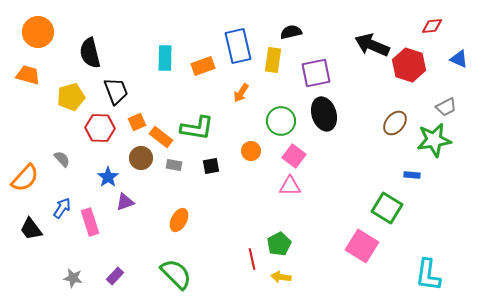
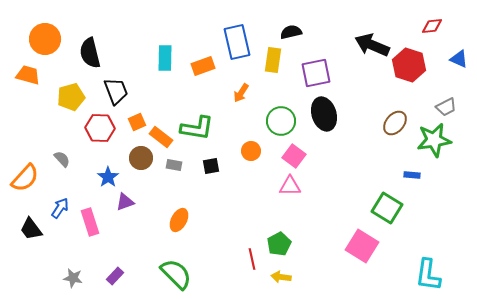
orange circle at (38, 32): moved 7 px right, 7 px down
blue rectangle at (238, 46): moved 1 px left, 4 px up
blue arrow at (62, 208): moved 2 px left
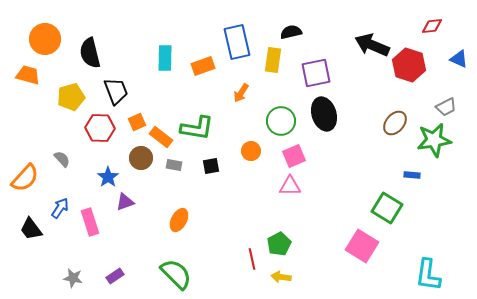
pink square at (294, 156): rotated 30 degrees clockwise
purple rectangle at (115, 276): rotated 12 degrees clockwise
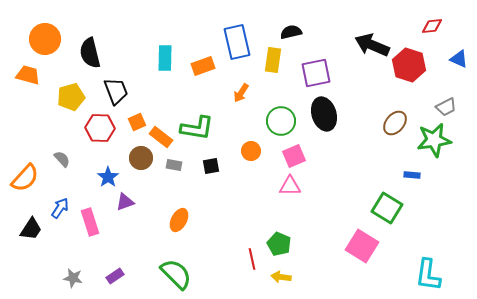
black trapezoid at (31, 229): rotated 110 degrees counterclockwise
green pentagon at (279, 244): rotated 20 degrees counterclockwise
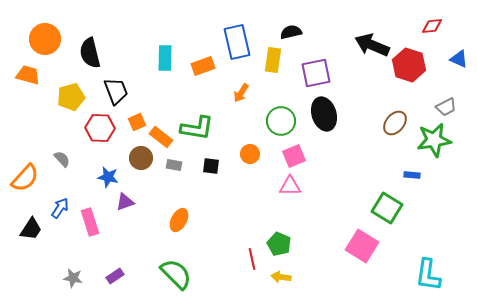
orange circle at (251, 151): moved 1 px left, 3 px down
black square at (211, 166): rotated 18 degrees clockwise
blue star at (108, 177): rotated 25 degrees counterclockwise
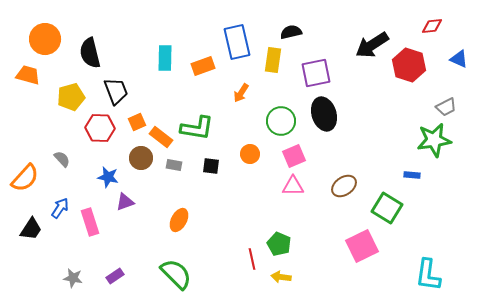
black arrow at (372, 45): rotated 56 degrees counterclockwise
brown ellipse at (395, 123): moved 51 px left, 63 px down; rotated 15 degrees clockwise
pink triangle at (290, 186): moved 3 px right
pink square at (362, 246): rotated 32 degrees clockwise
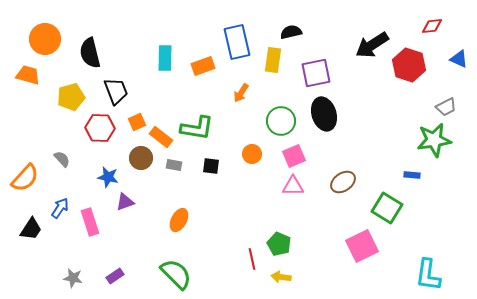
orange circle at (250, 154): moved 2 px right
brown ellipse at (344, 186): moved 1 px left, 4 px up
